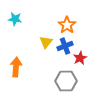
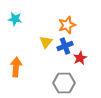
orange star: rotated 18 degrees clockwise
gray hexagon: moved 2 px left, 2 px down
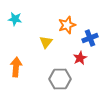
blue cross: moved 25 px right, 8 px up
gray hexagon: moved 4 px left, 4 px up
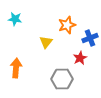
orange arrow: moved 1 px down
gray hexagon: moved 2 px right
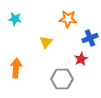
orange star: moved 1 px right, 6 px up; rotated 24 degrees clockwise
red star: moved 1 px right, 1 px down
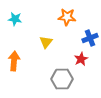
orange star: moved 1 px left, 2 px up
orange arrow: moved 2 px left, 7 px up
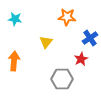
blue cross: rotated 14 degrees counterclockwise
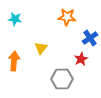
yellow triangle: moved 5 px left, 6 px down
